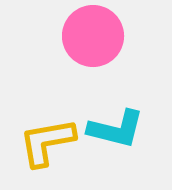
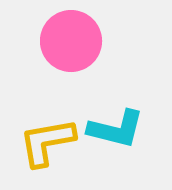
pink circle: moved 22 px left, 5 px down
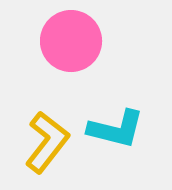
yellow L-shape: rotated 138 degrees clockwise
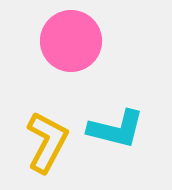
yellow L-shape: rotated 10 degrees counterclockwise
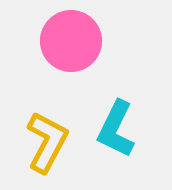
cyan L-shape: rotated 102 degrees clockwise
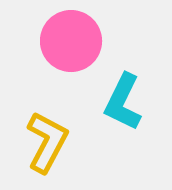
cyan L-shape: moved 7 px right, 27 px up
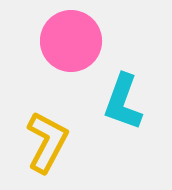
cyan L-shape: rotated 6 degrees counterclockwise
